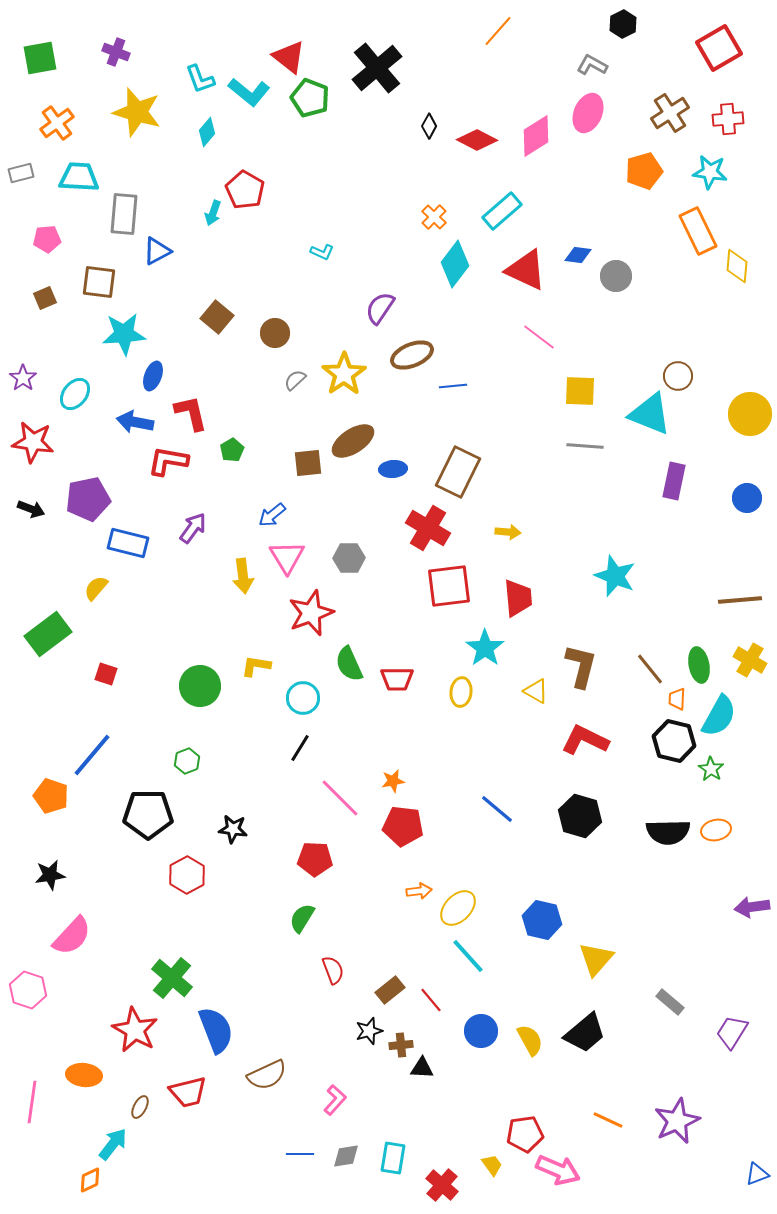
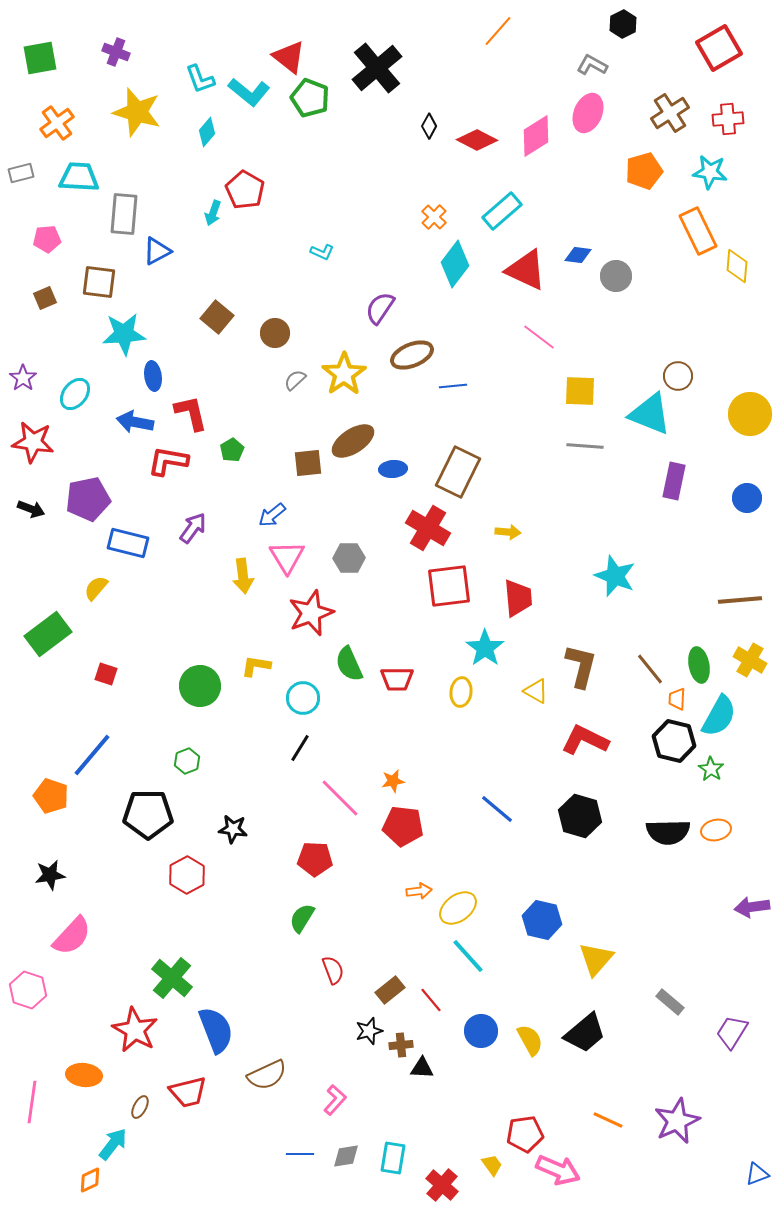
blue ellipse at (153, 376): rotated 28 degrees counterclockwise
yellow ellipse at (458, 908): rotated 9 degrees clockwise
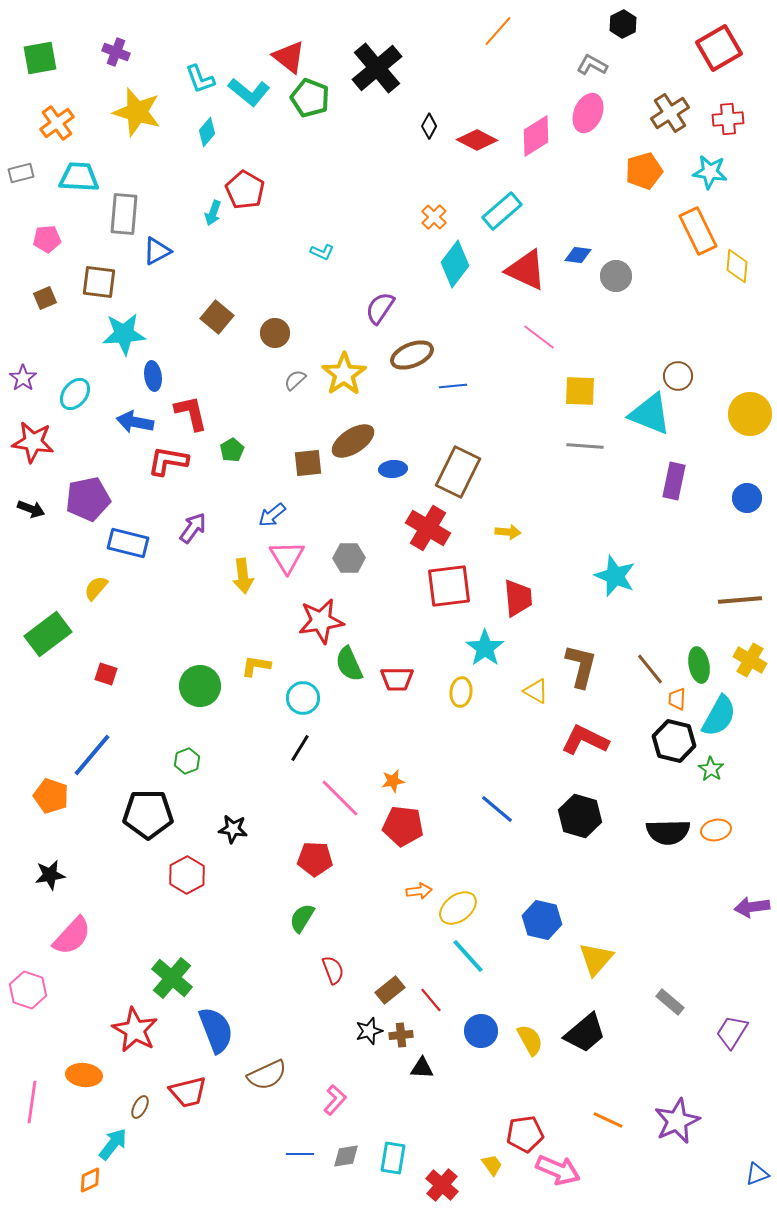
red star at (311, 613): moved 10 px right, 8 px down; rotated 12 degrees clockwise
brown cross at (401, 1045): moved 10 px up
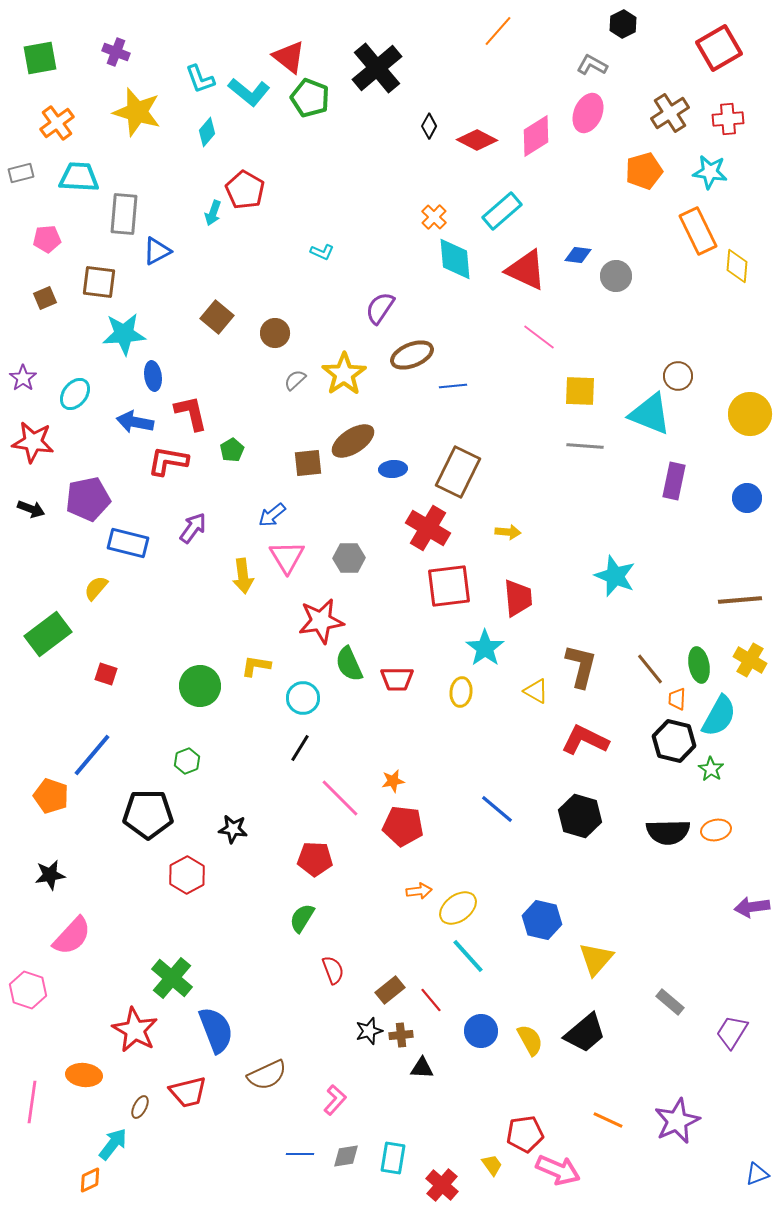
cyan diamond at (455, 264): moved 5 px up; rotated 42 degrees counterclockwise
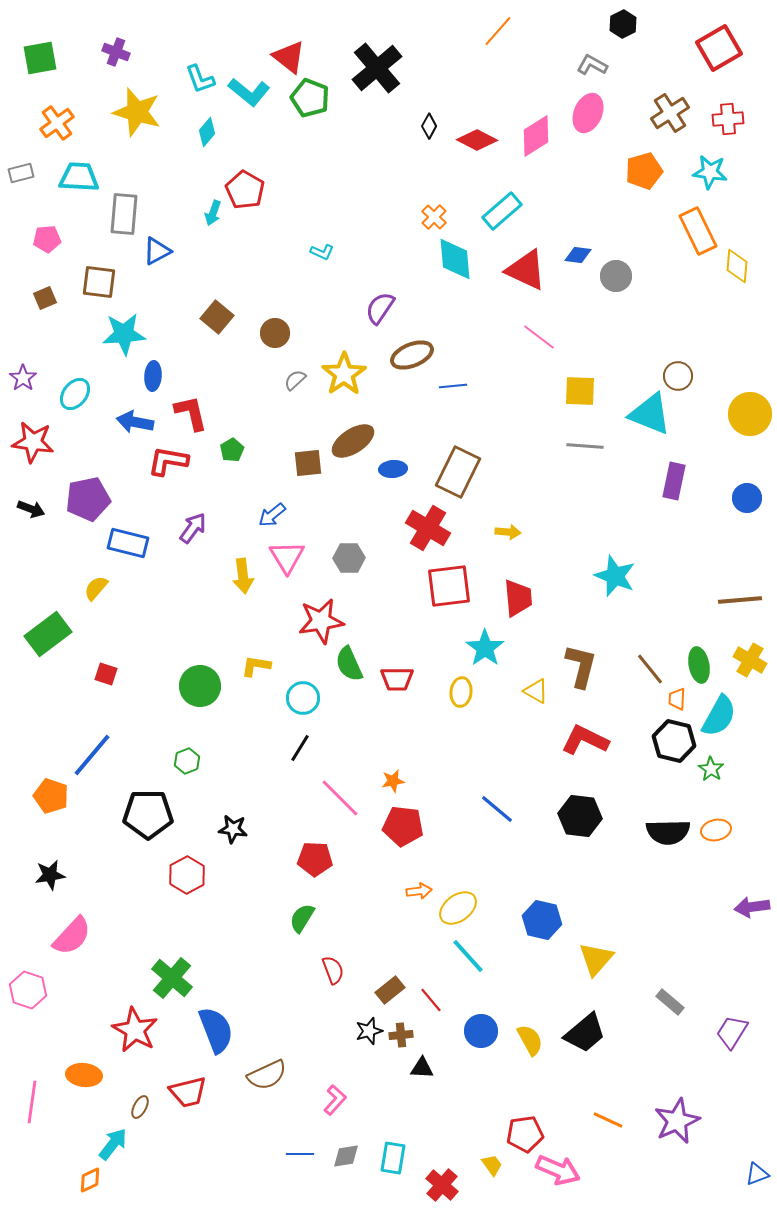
blue ellipse at (153, 376): rotated 12 degrees clockwise
black hexagon at (580, 816): rotated 9 degrees counterclockwise
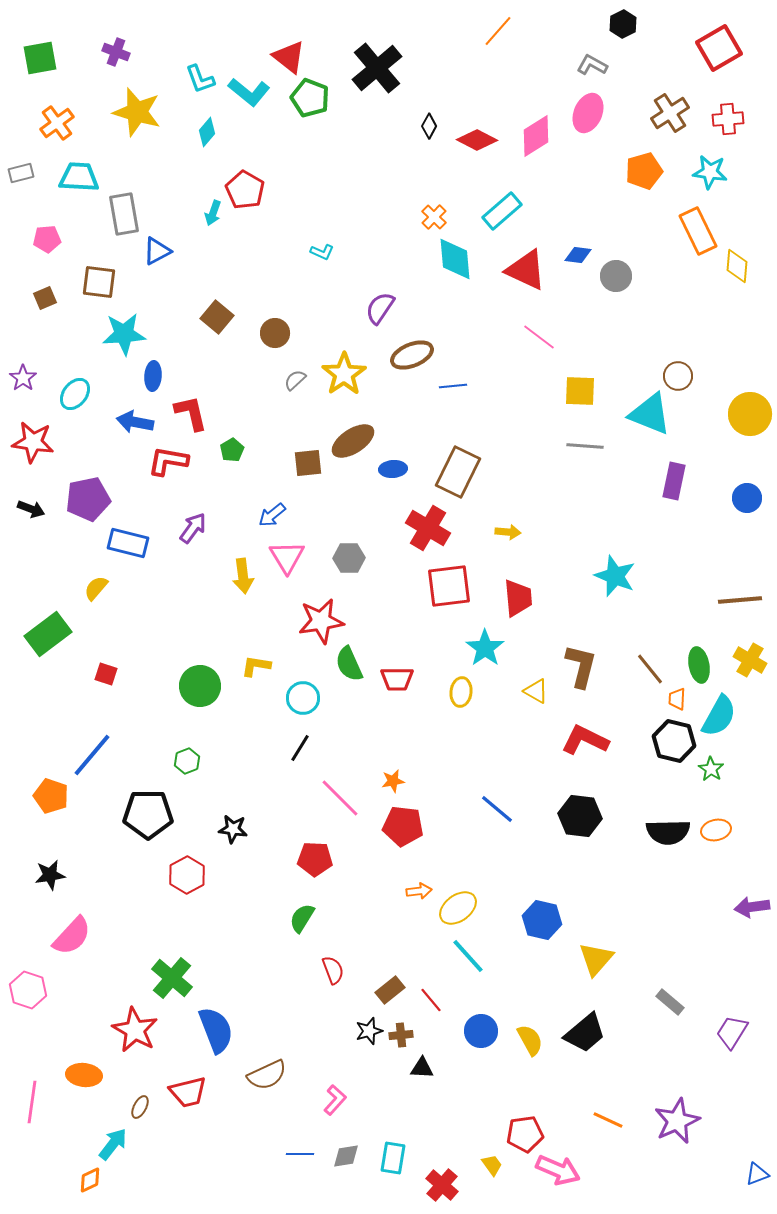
gray rectangle at (124, 214): rotated 15 degrees counterclockwise
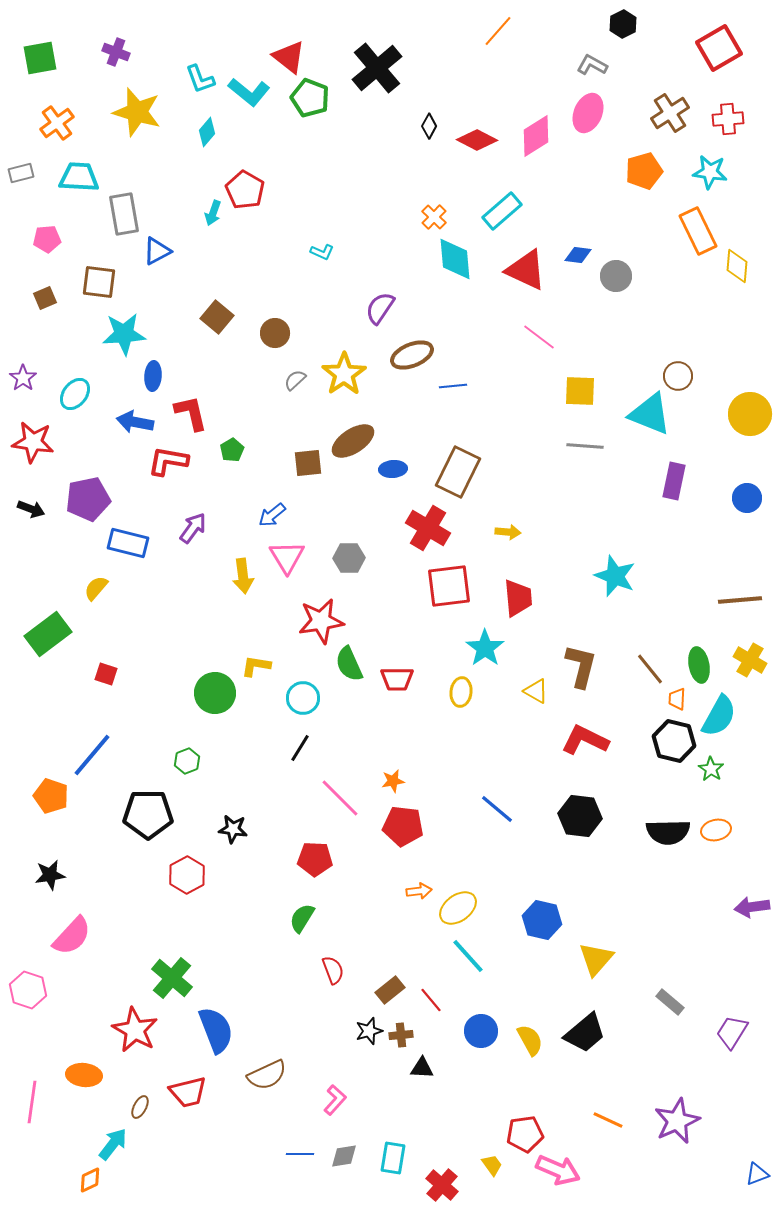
green circle at (200, 686): moved 15 px right, 7 px down
gray diamond at (346, 1156): moved 2 px left
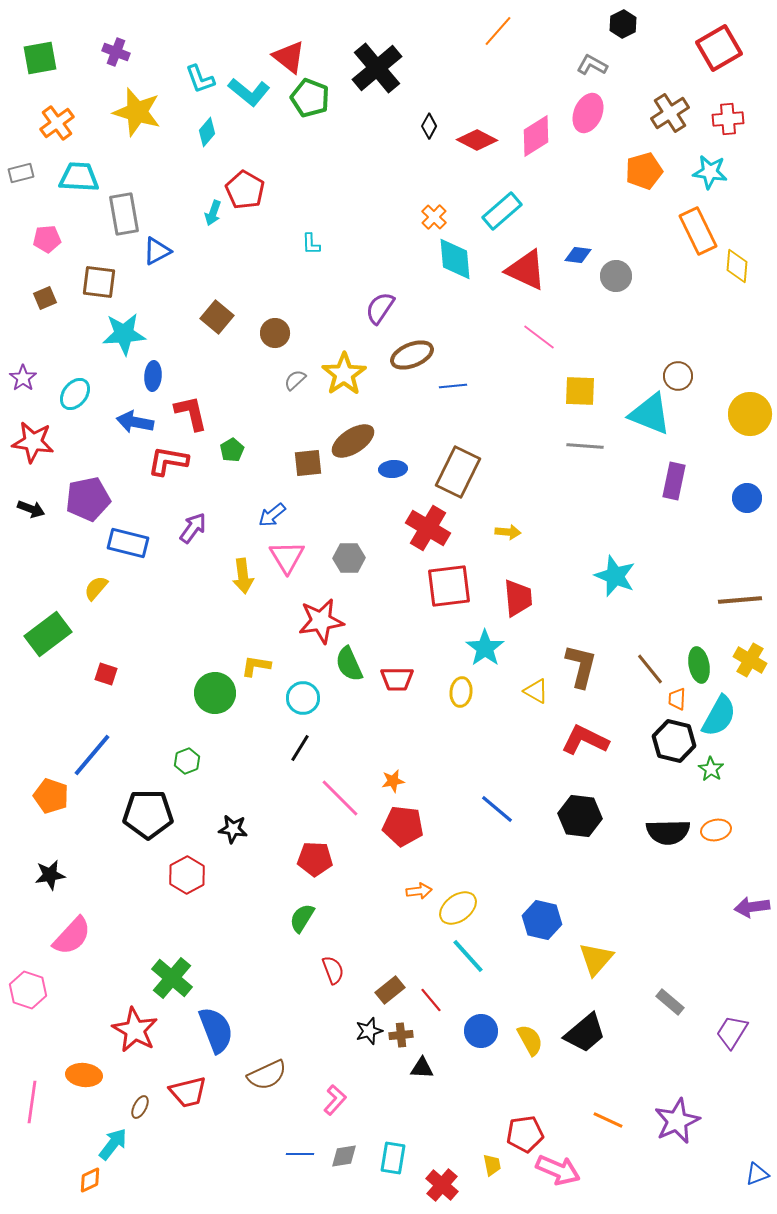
cyan L-shape at (322, 252): moved 11 px left, 8 px up; rotated 65 degrees clockwise
yellow trapezoid at (492, 1165): rotated 25 degrees clockwise
